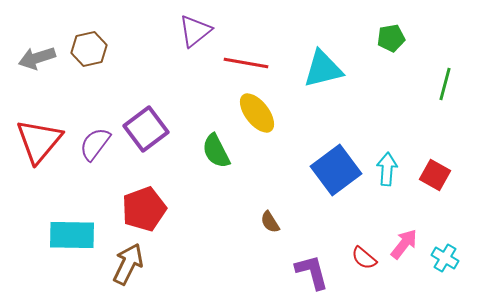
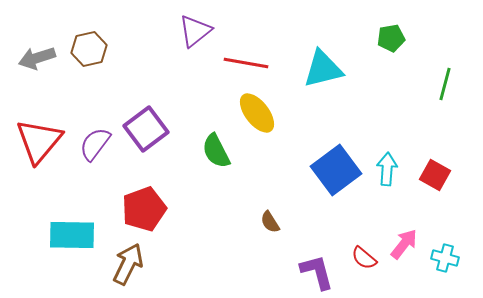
cyan cross: rotated 16 degrees counterclockwise
purple L-shape: moved 5 px right
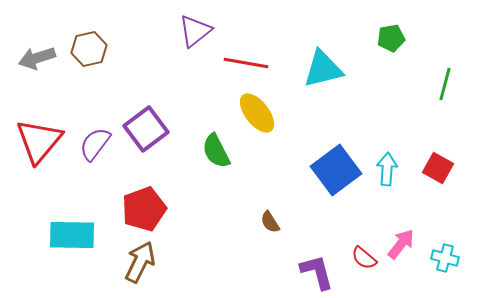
red square: moved 3 px right, 7 px up
pink arrow: moved 3 px left
brown arrow: moved 12 px right, 2 px up
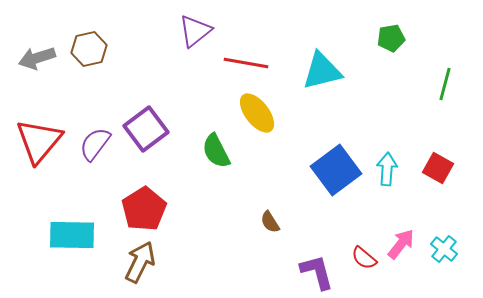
cyan triangle: moved 1 px left, 2 px down
red pentagon: rotated 12 degrees counterclockwise
cyan cross: moved 1 px left, 9 px up; rotated 24 degrees clockwise
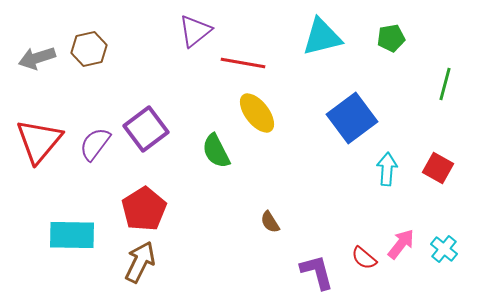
red line: moved 3 px left
cyan triangle: moved 34 px up
blue square: moved 16 px right, 52 px up
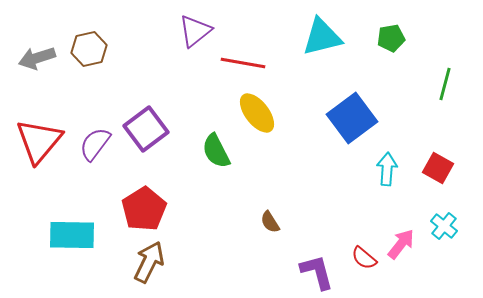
cyan cross: moved 23 px up
brown arrow: moved 9 px right
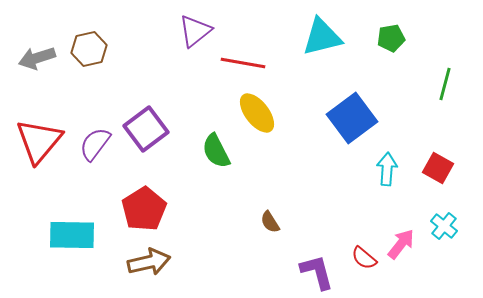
brown arrow: rotated 51 degrees clockwise
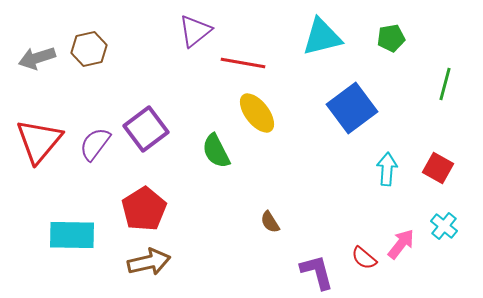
blue square: moved 10 px up
